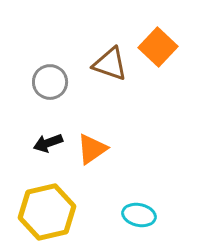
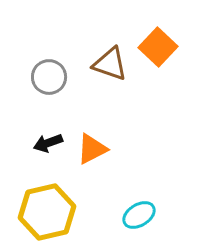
gray circle: moved 1 px left, 5 px up
orange triangle: rotated 8 degrees clockwise
cyan ellipse: rotated 44 degrees counterclockwise
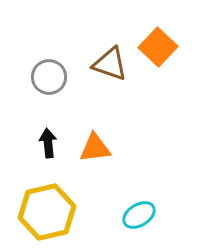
black arrow: rotated 104 degrees clockwise
orange triangle: moved 3 px right, 1 px up; rotated 20 degrees clockwise
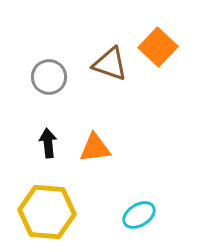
yellow hexagon: rotated 18 degrees clockwise
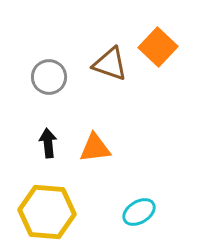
cyan ellipse: moved 3 px up
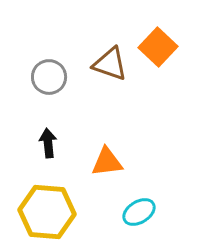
orange triangle: moved 12 px right, 14 px down
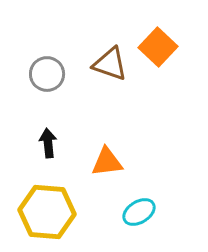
gray circle: moved 2 px left, 3 px up
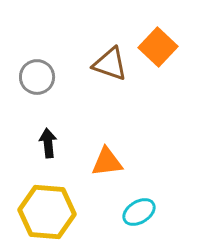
gray circle: moved 10 px left, 3 px down
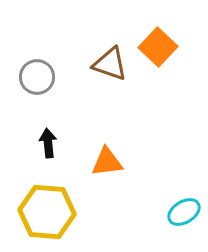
cyan ellipse: moved 45 px right
